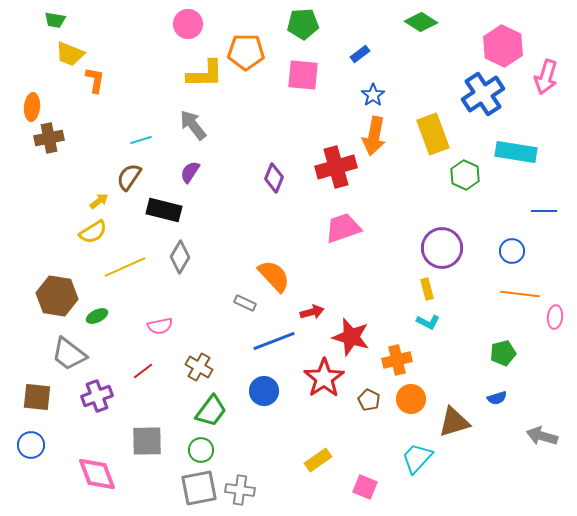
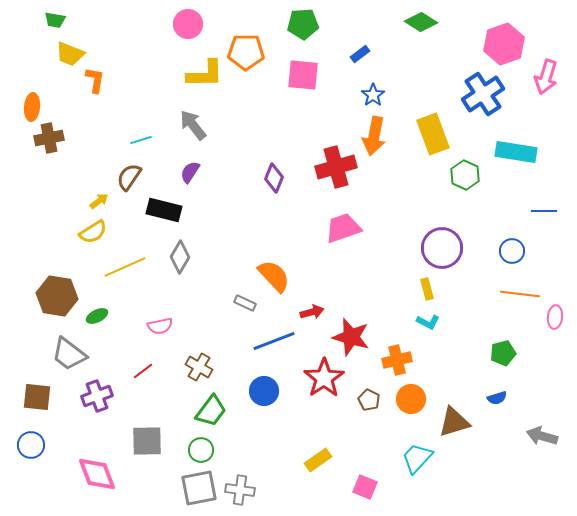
pink hexagon at (503, 46): moved 1 px right, 2 px up; rotated 15 degrees clockwise
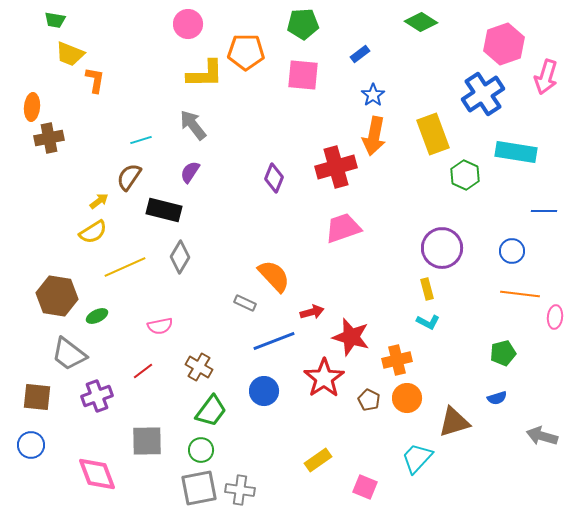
orange circle at (411, 399): moved 4 px left, 1 px up
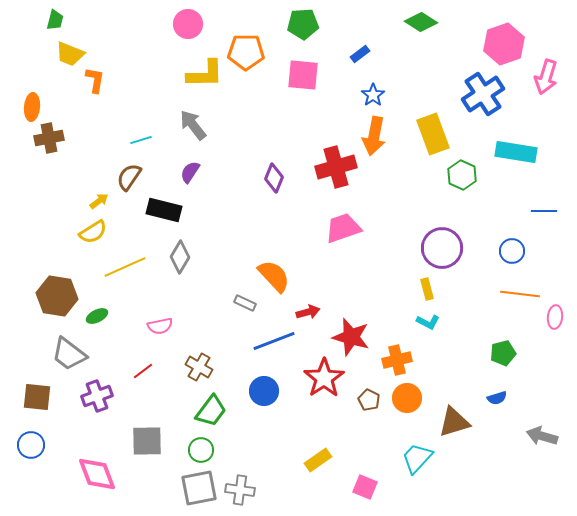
green trapezoid at (55, 20): rotated 85 degrees counterclockwise
green hexagon at (465, 175): moved 3 px left
red arrow at (312, 312): moved 4 px left
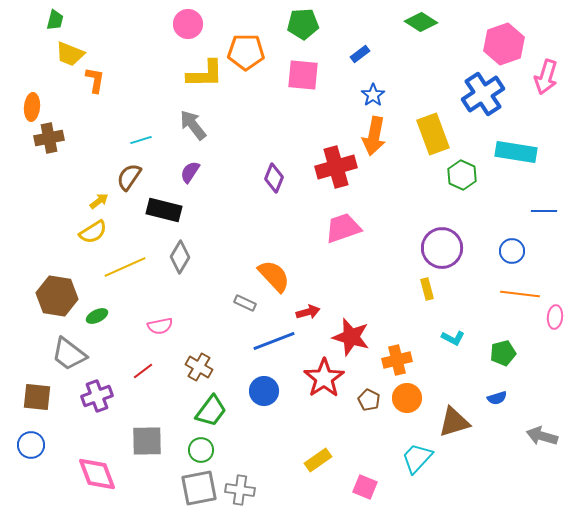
cyan L-shape at (428, 322): moved 25 px right, 16 px down
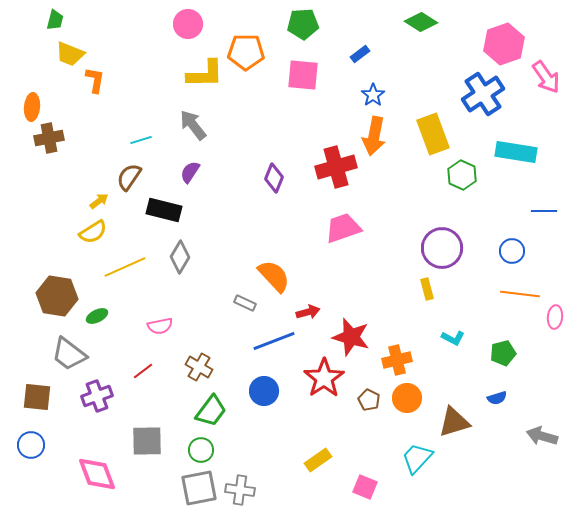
pink arrow at (546, 77): rotated 52 degrees counterclockwise
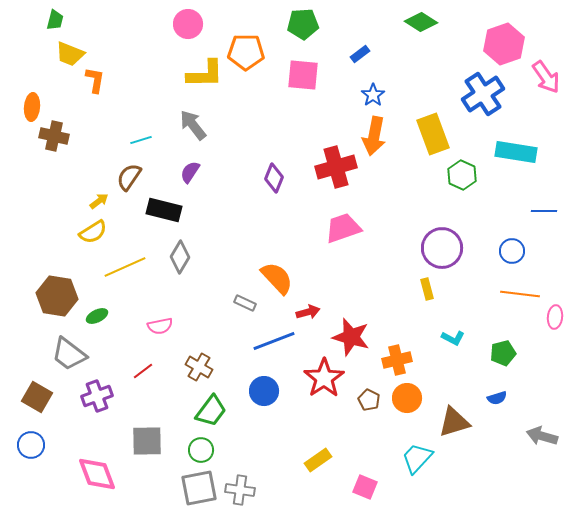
brown cross at (49, 138): moved 5 px right, 2 px up; rotated 24 degrees clockwise
orange semicircle at (274, 276): moved 3 px right, 2 px down
brown square at (37, 397): rotated 24 degrees clockwise
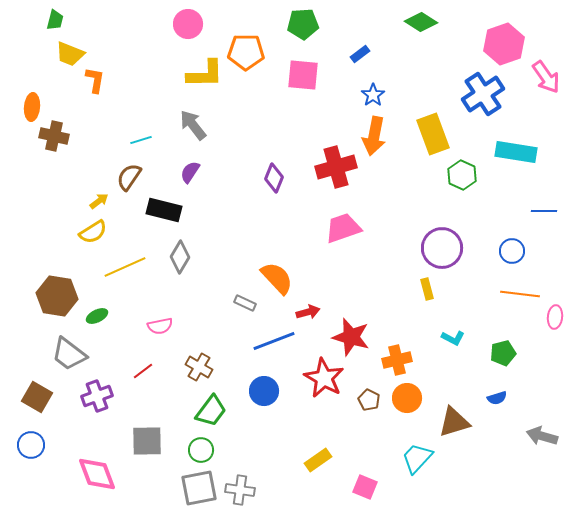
red star at (324, 378): rotated 9 degrees counterclockwise
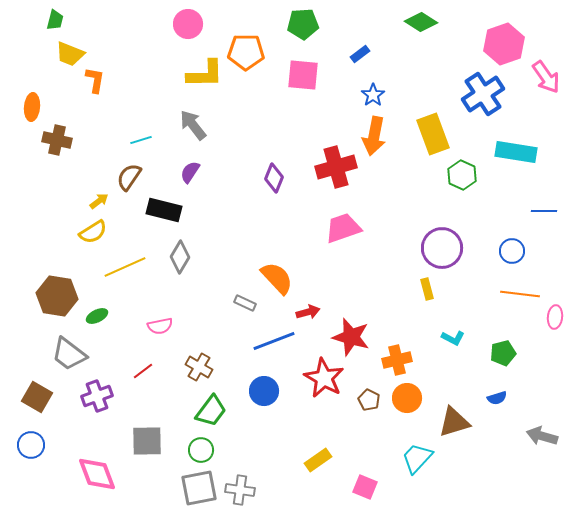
brown cross at (54, 136): moved 3 px right, 4 px down
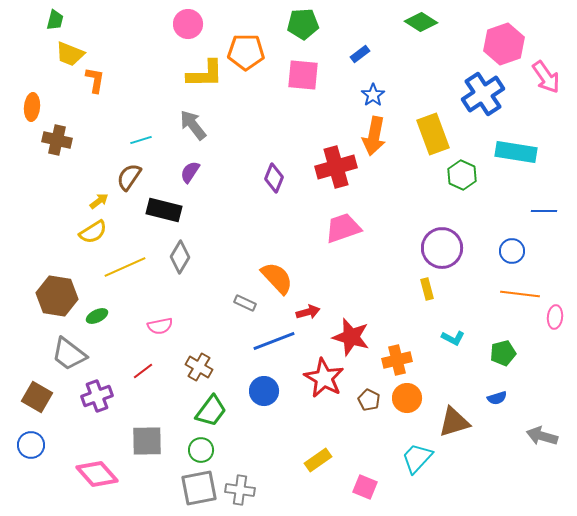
pink diamond at (97, 474): rotated 21 degrees counterclockwise
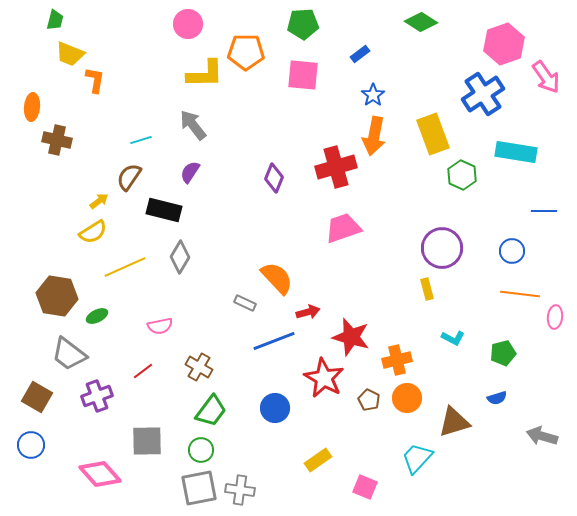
blue circle at (264, 391): moved 11 px right, 17 px down
pink diamond at (97, 474): moved 3 px right
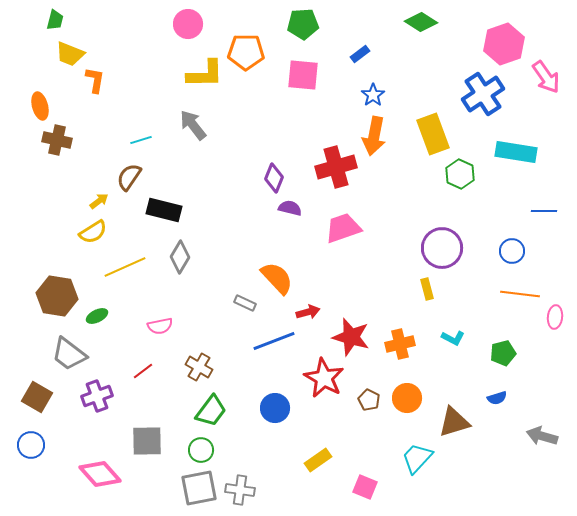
orange ellipse at (32, 107): moved 8 px right, 1 px up; rotated 20 degrees counterclockwise
purple semicircle at (190, 172): moved 100 px right, 36 px down; rotated 70 degrees clockwise
green hexagon at (462, 175): moved 2 px left, 1 px up
orange cross at (397, 360): moved 3 px right, 16 px up
